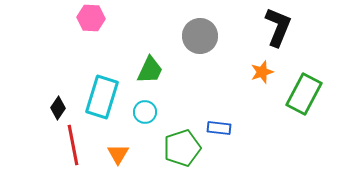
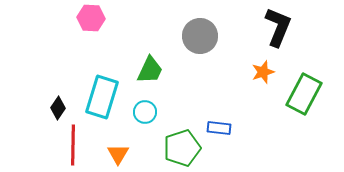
orange star: moved 1 px right
red line: rotated 12 degrees clockwise
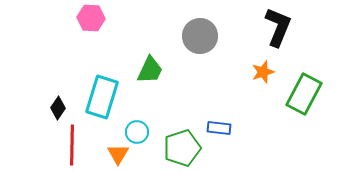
cyan circle: moved 8 px left, 20 px down
red line: moved 1 px left
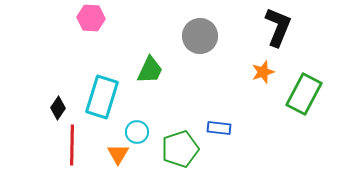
green pentagon: moved 2 px left, 1 px down
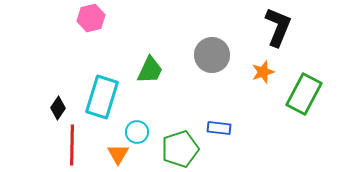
pink hexagon: rotated 16 degrees counterclockwise
gray circle: moved 12 px right, 19 px down
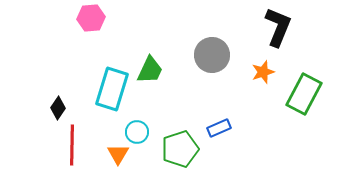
pink hexagon: rotated 8 degrees clockwise
cyan rectangle: moved 10 px right, 8 px up
blue rectangle: rotated 30 degrees counterclockwise
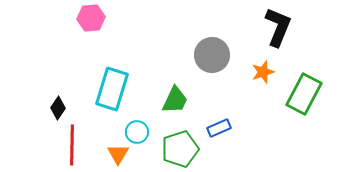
green trapezoid: moved 25 px right, 30 px down
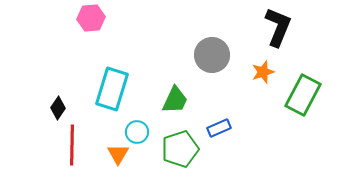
green rectangle: moved 1 px left, 1 px down
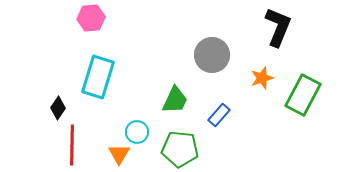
orange star: moved 1 px left, 6 px down
cyan rectangle: moved 14 px left, 12 px up
blue rectangle: moved 13 px up; rotated 25 degrees counterclockwise
green pentagon: rotated 24 degrees clockwise
orange triangle: moved 1 px right
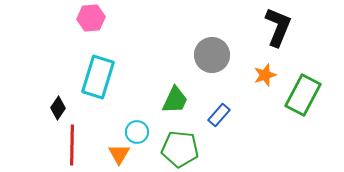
orange star: moved 3 px right, 3 px up
